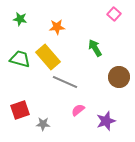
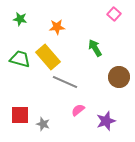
red square: moved 5 px down; rotated 18 degrees clockwise
gray star: rotated 16 degrees clockwise
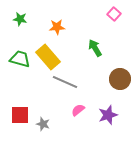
brown circle: moved 1 px right, 2 px down
purple star: moved 2 px right, 6 px up
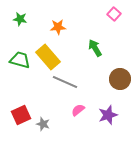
orange star: moved 1 px right
green trapezoid: moved 1 px down
red square: moved 1 px right; rotated 24 degrees counterclockwise
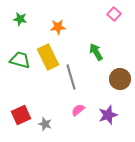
green arrow: moved 1 px right, 4 px down
yellow rectangle: rotated 15 degrees clockwise
gray line: moved 6 px right, 5 px up; rotated 50 degrees clockwise
gray star: moved 2 px right
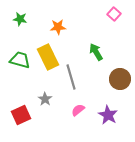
purple star: rotated 24 degrees counterclockwise
gray star: moved 25 px up; rotated 16 degrees clockwise
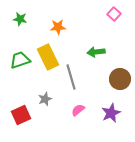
green arrow: rotated 66 degrees counterclockwise
green trapezoid: rotated 35 degrees counterclockwise
gray star: rotated 16 degrees clockwise
purple star: moved 3 px right, 2 px up; rotated 18 degrees clockwise
